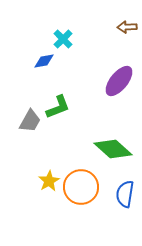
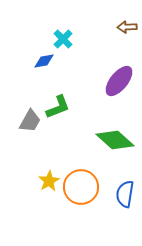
green diamond: moved 2 px right, 9 px up
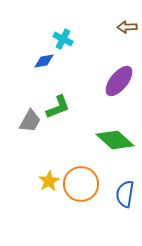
cyan cross: rotated 18 degrees counterclockwise
orange circle: moved 3 px up
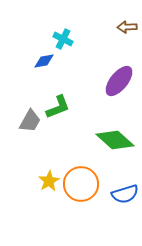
blue semicircle: rotated 116 degrees counterclockwise
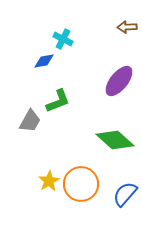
green L-shape: moved 6 px up
blue semicircle: rotated 148 degrees clockwise
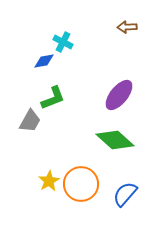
cyan cross: moved 3 px down
purple ellipse: moved 14 px down
green L-shape: moved 5 px left, 3 px up
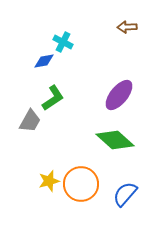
green L-shape: rotated 12 degrees counterclockwise
yellow star: rotated 15 degrees clockwise
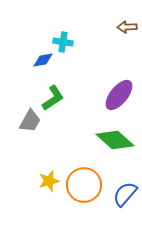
cyan cross: rotated 18 degrees counterclockwise
blue diamond: moved 1 px left, 1 px up
orange circle: moved 3 px right, 1 px down
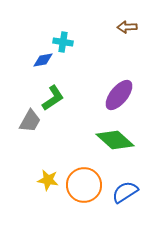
yellow star: moved 1 px left, 1 px up; rotated 25 degrees clockwise
blue semicircle: moved 2 px up; rotated 16 degrees clockwise
